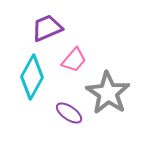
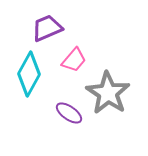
cyan diamond: moved 3 px left, 3 px up
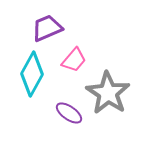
cyan diamond: moved 3 px right
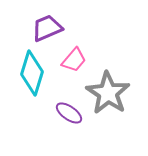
cyan diamond: moved 1 px up; rotated 12 degrees counterclockwise
